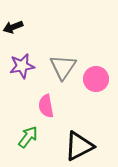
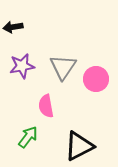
black arrow: rotated 12 degrees clockwise
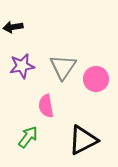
black triangle: moved 4 px right, 6 px up
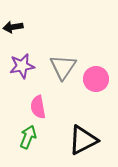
pink semicircle: moved 8 px left, 1 px down
green arrow: rotated 15 degrees counterclockwise
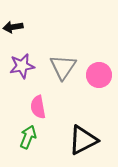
pink circle: moved 3 px right, 4 px up
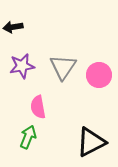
black triangle: moved 8 px right, 2 px down
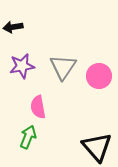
pink circle: moved 1 px down
black triangle: moved 6 px right, 5 px down; rotated 44 degrees counterclockwise
